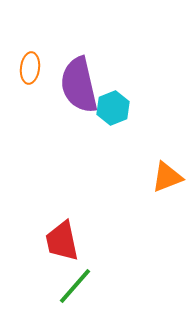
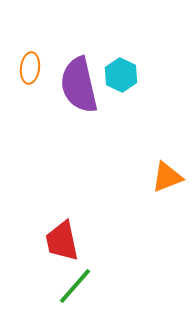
cyan hexagon: moved 8 px right, 33 px up; rotated 12 degrees counterclockwise
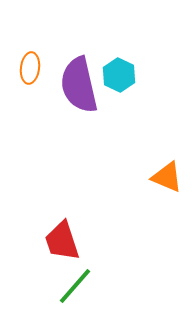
cyan hexagon: moved 2 px left
orange triangle: rotated 44 degrees clockwise
red trapezoid: rotated 6 degrees counterclockwise
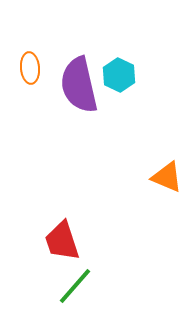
orange ellipse: rotated 12 degrees counterclockwise
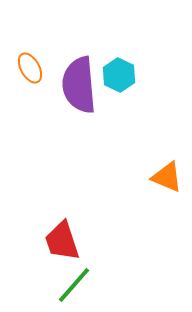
orange ellipse: rotated 24 degrees counterclockwise
purple semicircle: rotated 8 degrees clockwise
green line: moved 1 px left, 1 px up
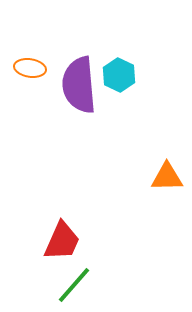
orange ellipse: rotated 52 degrees counterclockwise
orange triangle: rotated 24 degrees counterclockwise
red trapezoid: rotated 138 degrees counterclockwise
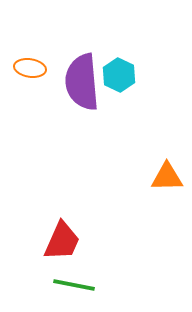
purple semicircle: moved 3 px right, 3 px up
green line: rotated 60 degrees clockwise
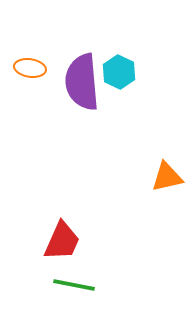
cyan hexagon: moved 3 px up
orange triangle: rotated 12 degrees counterclockwise
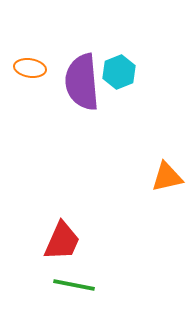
cyan hexagon: rotated 12 degrees clockwise
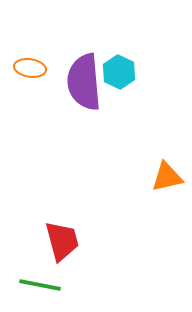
cyan hexagon: rotated 12 degrees counterclockwise
purple semicircle: moved 2 px right
red trapezoid: rotated 39 degrees counterclockwise
green line: moved 34 px left
